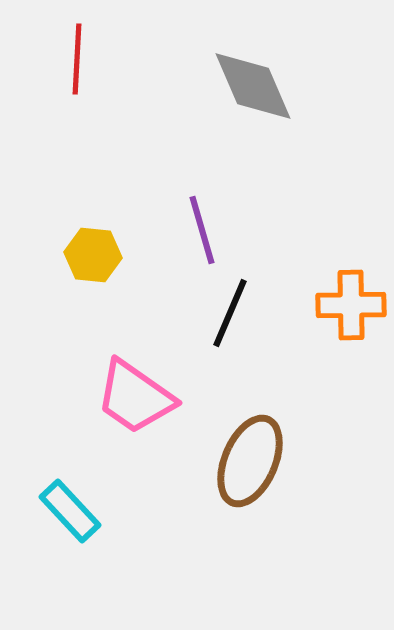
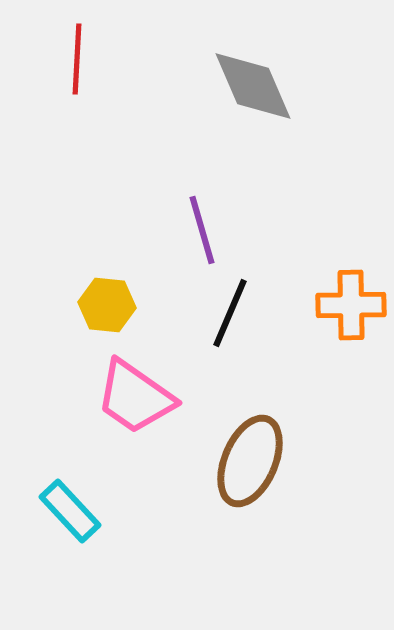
yellow hexagon: moved 14 px right, 50 px down
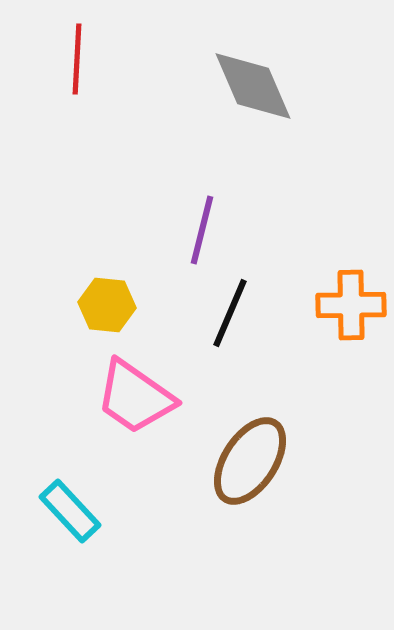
purple line: rotated 30 degrees clockwise
brown ellipse: rotated 10 degrees clockwise
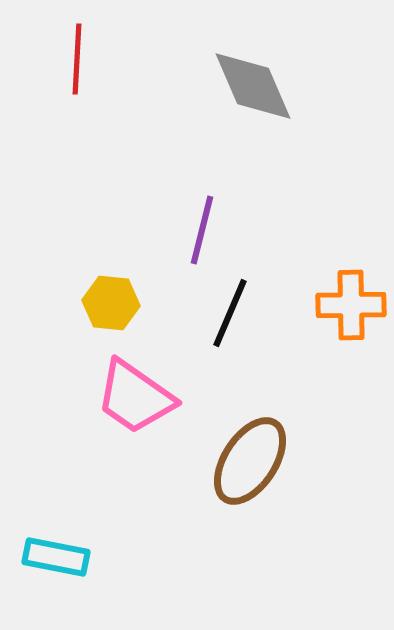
yellow hexagon: moved 4 px right, 2 px up
cyan rectangle: moved 14 px left, 46 px down; rotated 36 degrees counterclockwise
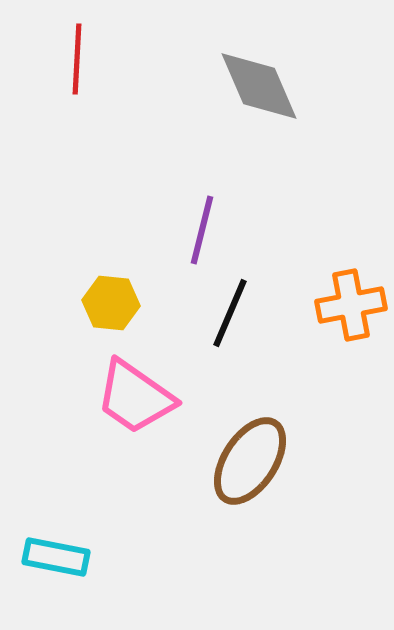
gray diamond: moved 6 px right
orange cross: rotated 10 degrees counterclockwise
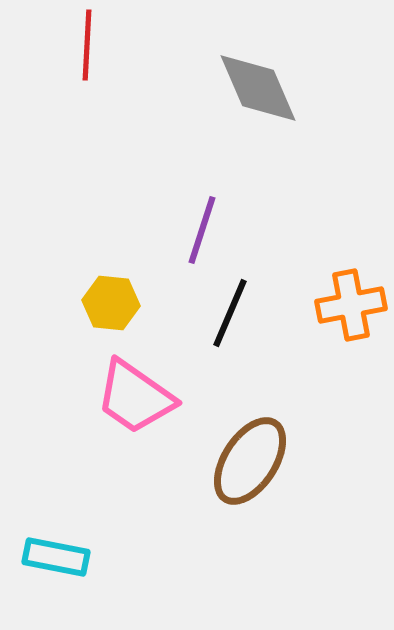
red line: moved 10 px right, 14 px up
gray diamond: moved 1 px left, 2 px down
purple line: rotated 4 degrees clockwise
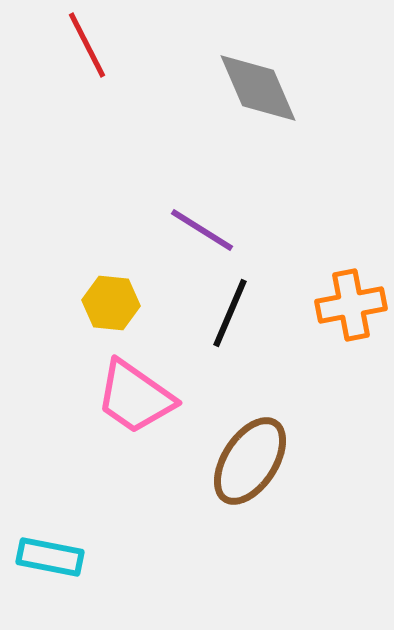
red line: rotated 30 degrees counterclockwise
purple line: rotated 76 degrees counterclockwise
cyan rectangle: moved 6 px left
